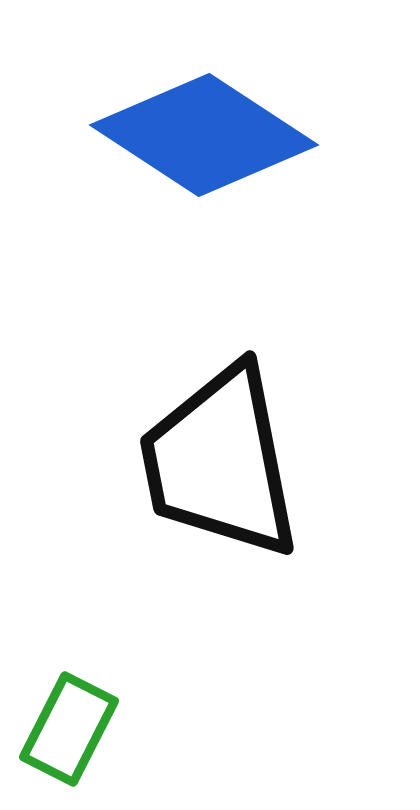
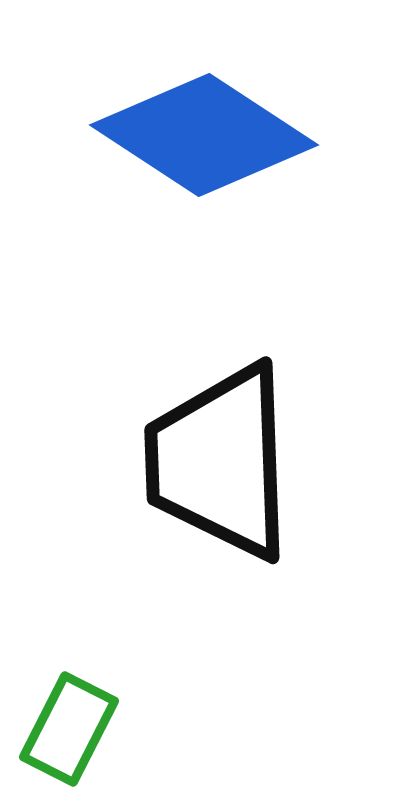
black trapezoid: rotated 9 degrees clockwise
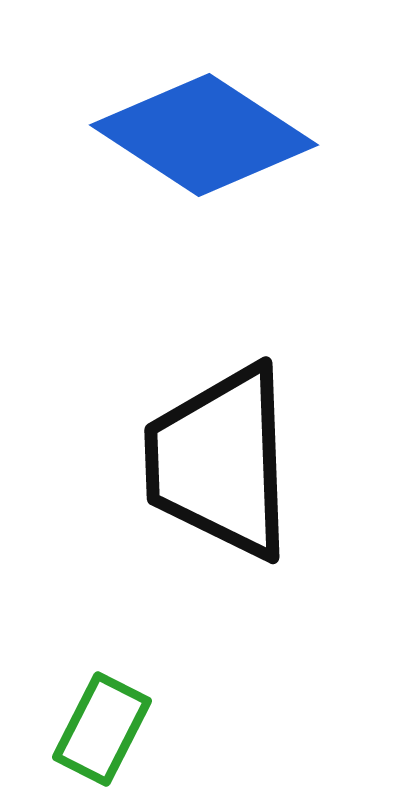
green rectangle: moved 33 px right
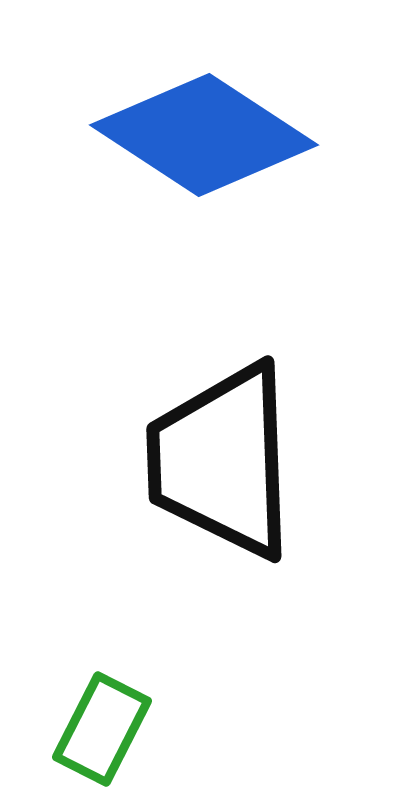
black trapezoid: moved 2 px right, 1 px up
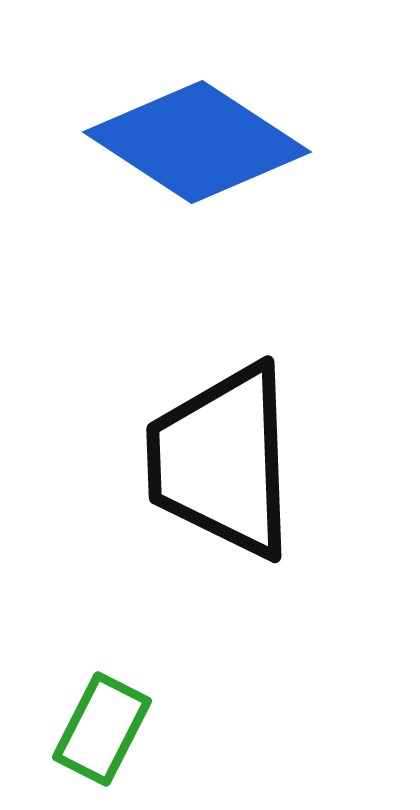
blue diamond: moved 7 px left, 7 px down
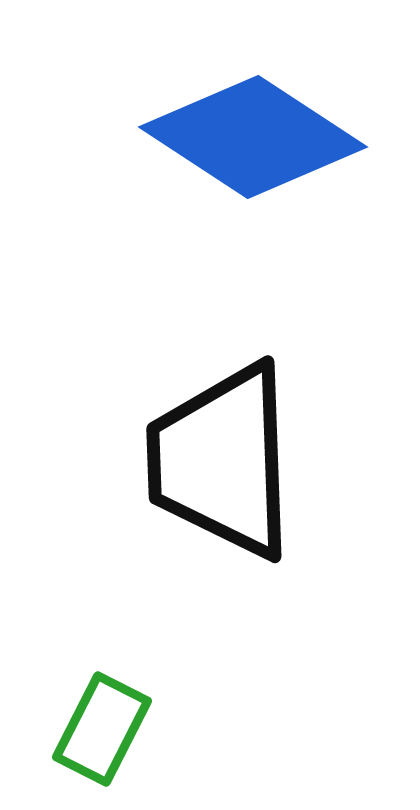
blue diamond: moved 56 px right, 5 px up
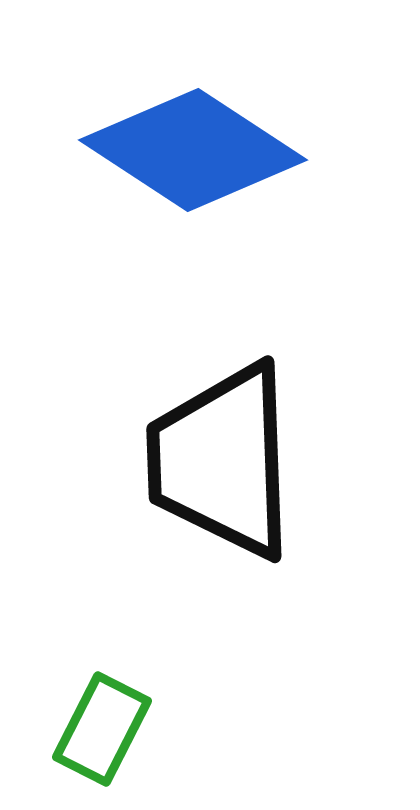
blue diamond: moved 60 px left, 13 px down
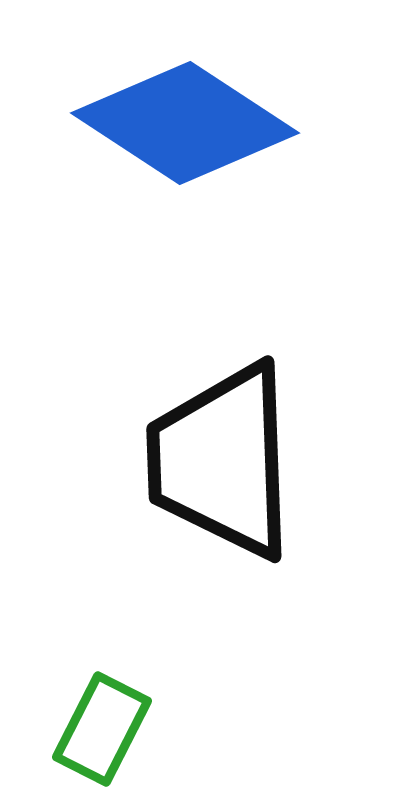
blue diamond: moved 8 px left, 27 px up
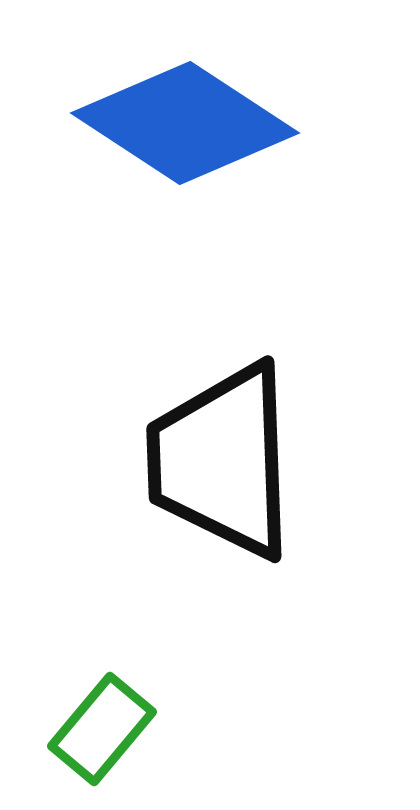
green rectangle: rotated 13 degrees clockwise
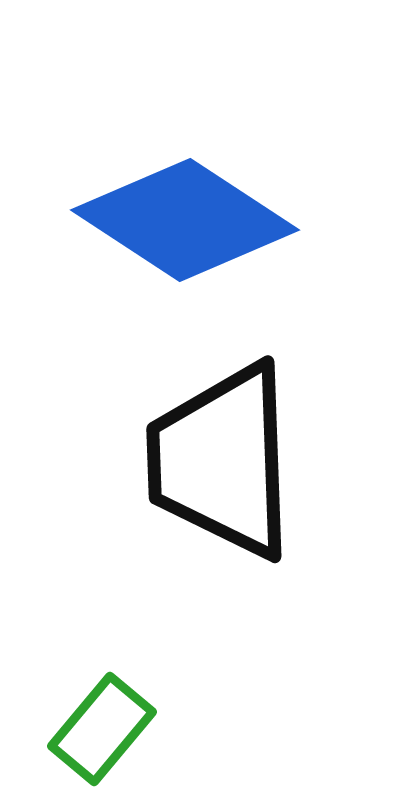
blue diamond: moved 97 px down
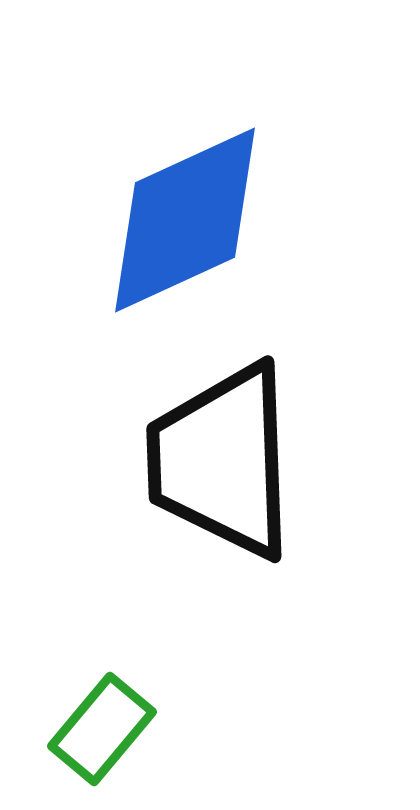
blue diamond: rotated 58 degrees counterclockwise
